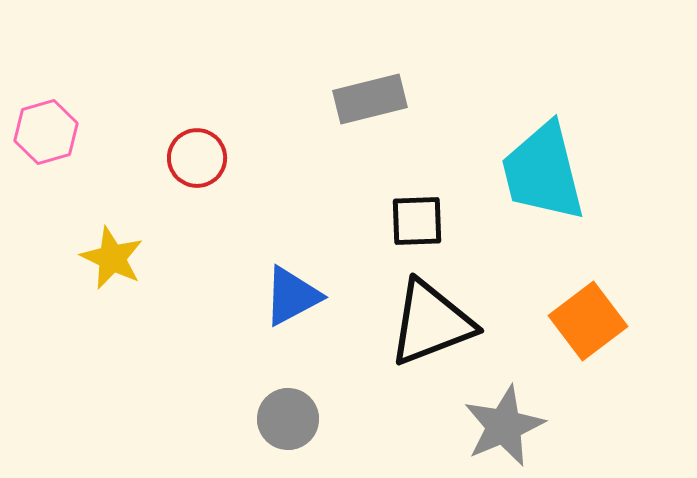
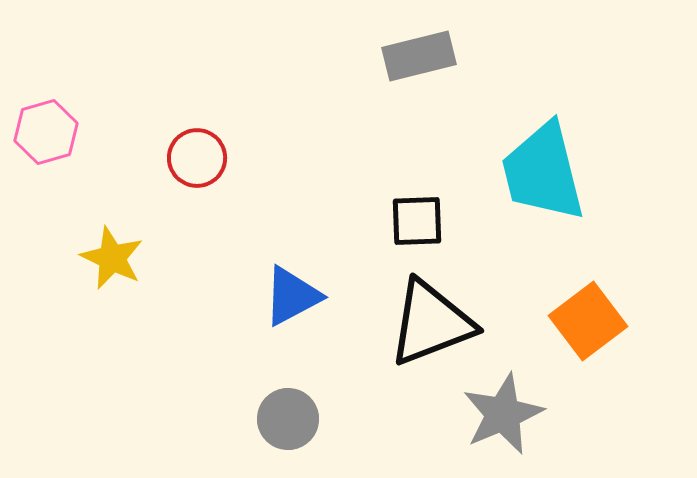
gray rectangle: moved 49 px right, 43 px up
gray star: moved 1 px left, 12 px up
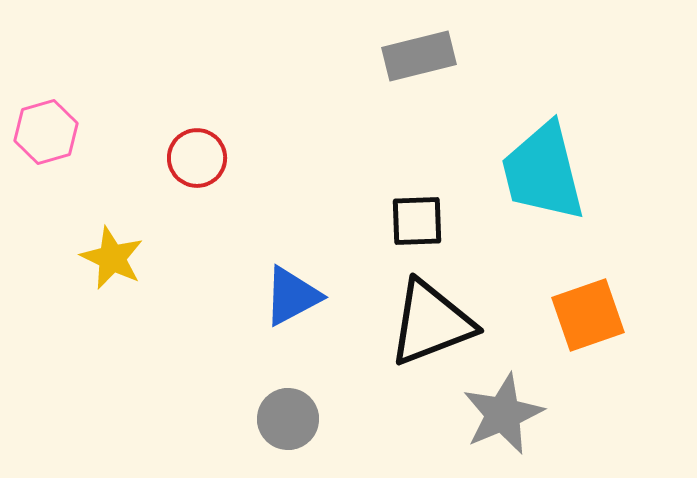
orange square: moved 6 px up; rotated 18 degrees clockwise
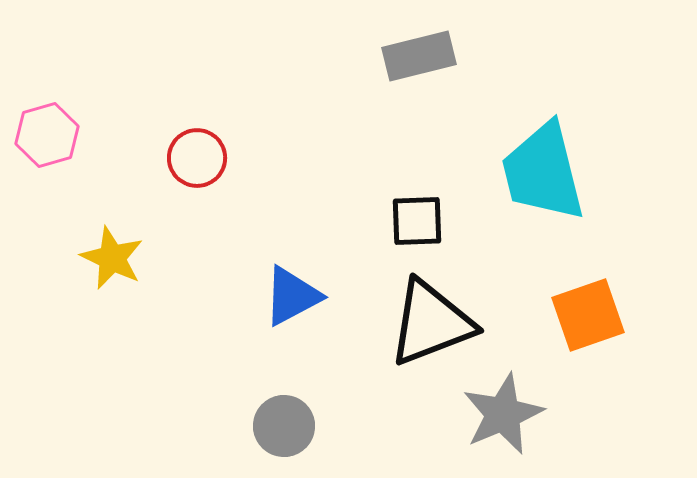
pink hexagon: moved 1 px right, 3 px down
gray circle: moved 4 px left, 7 px down
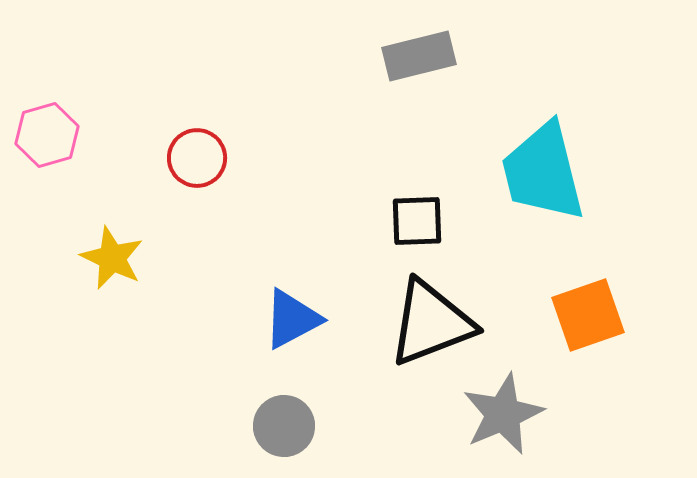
blue triangle: moved 23 px down
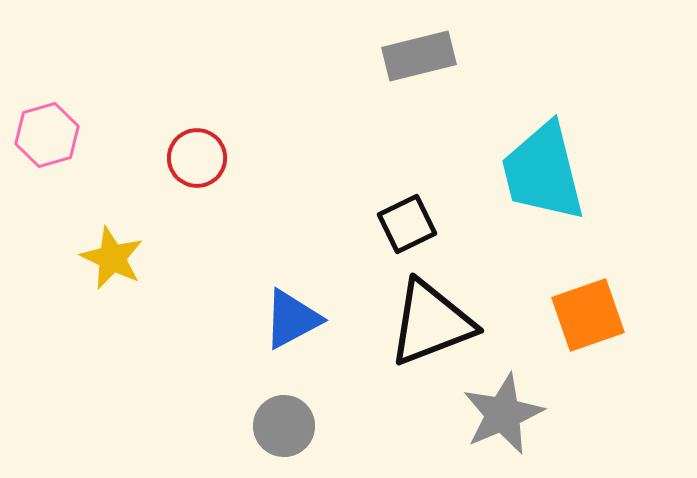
black square: moved 10 px left, 3 px down; rotated 24 degrees counterclockwise
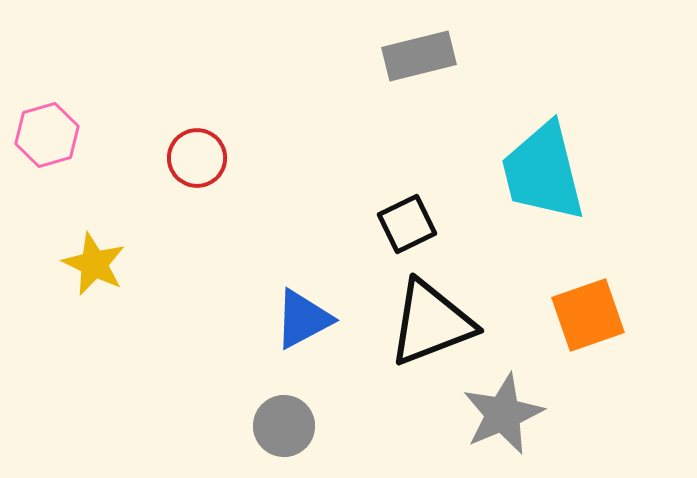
yellow star: moved 18 px left, 6 px down
blue triangle: moved 11 px right
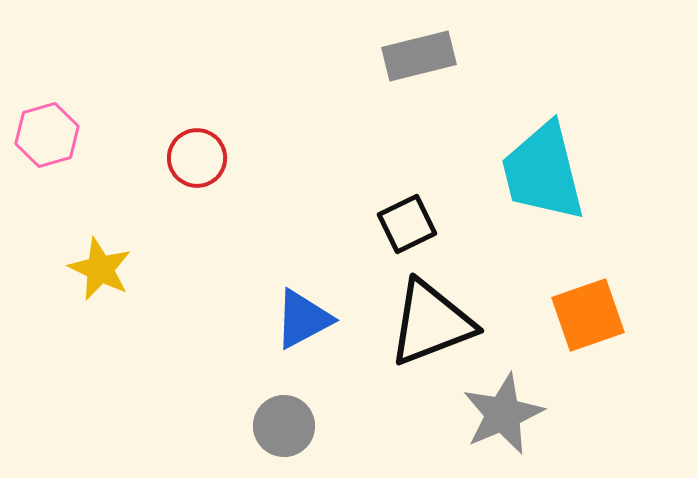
yellow star: moved 6 px right, 5 px down
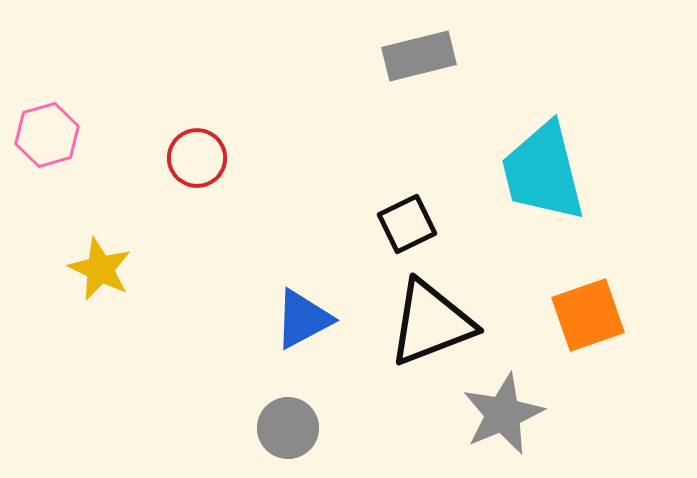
gray circle: moved 4 px right, 2 px down
